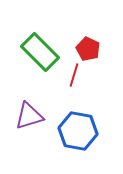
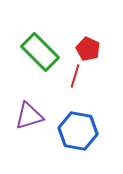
red line: moved 1 px right, 1 px down
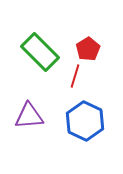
red pentagon: rotated 15 degrees clockwise
purple triangle: rotated 12 degrees clockwise
blue hexagon: moved 7 px right, 10 px up; rotated 15 degrees clockwise
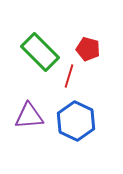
red pentagon: rotated 25 degrees counterclockwise
red line: moved 6 px left
blue hexagon: moved 9 px left
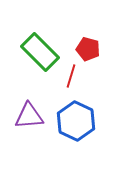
red line: moved 2 px right
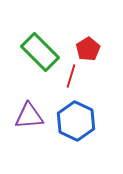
red pentagon: rotated 25 degrees clockwise
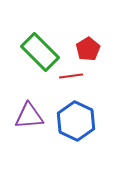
red line: rotated 65 degrees clockwise
